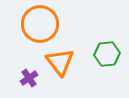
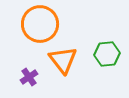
orange triangle: moved 3 px right, 2 px up
purple cross: moved 1 px up
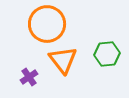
orange circle: moved 7 px right
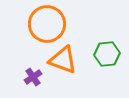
orange triangle: rotated 32 degrees counterclockwise
purple cross: moved 4 px right
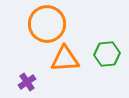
orange triangle: moved 2 px right, 1 px up; rotated 24 degrees counterclockwise
purple cross: moved 6 px left, 5 px down
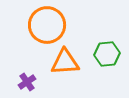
orange circle: moved 1 px down
orange triangle: moved 3 px down
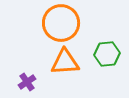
orange circle: moved 14 px right, 2 px up
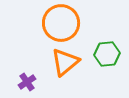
orange triangle: rotated 36 degrees counterclockwise
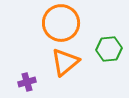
green hexagon: moved 2 px right, 5 px up
purple cross: rotated 18 degrees clockwise
